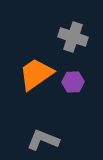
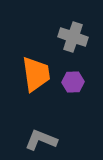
orange trapezoid: rotated 117 degrees clockwise
gray L-shape: moved 2 px left
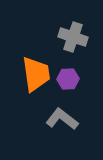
purple hexagon: moved 5 px left, 3 px up
gray L-shape: moved 21 px right, 21 px up; rotated 16 degrees clockwise
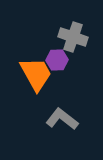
orange trapezoid: rotated 21 degrees counterclockwise
purple hexagon: moved 11 px left, 19 px up
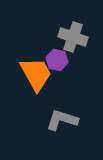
purple hexagon: rotated 15 degrees clockwise
gray L-shape: moved 1 px down; rotated 20 degrees counterclockwise
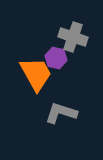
purple hexagon: moved 1 px left, 2 px up
gray L-shape: moved 1 px left, 7 px up
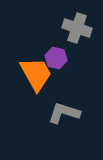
gray cross: moved 4 px right, 9 px up
gray L-shape: moved 3 px right
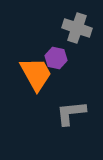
gray L-shape: moved 7 px right; rotated 24 degrees counterclockwise
